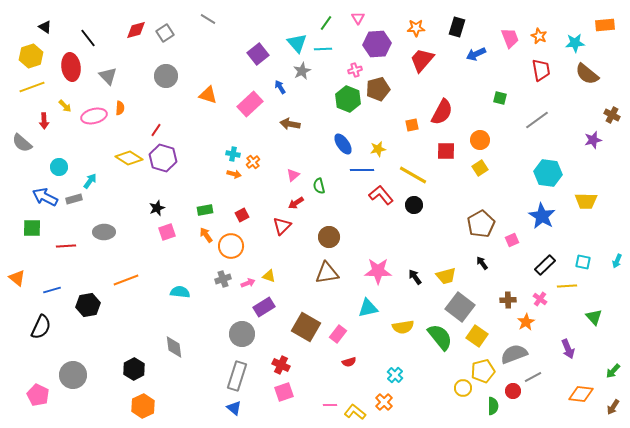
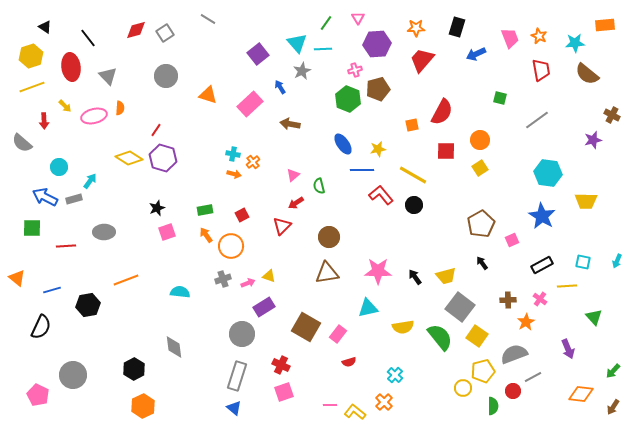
black rectangle at (545, 265): moved 3 px left; rotated 15 degrees clockwise
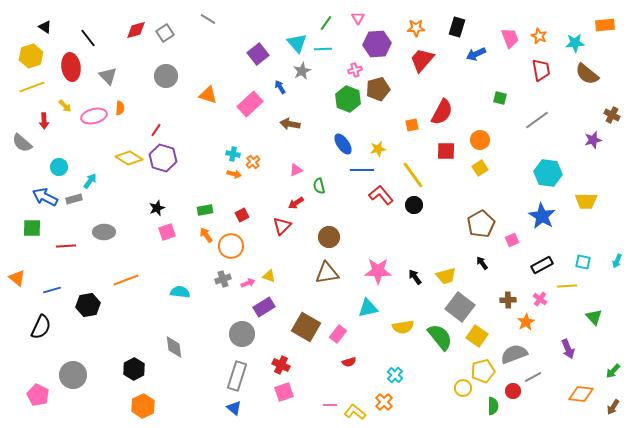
pink triangle at (293, 175): moved 3 px right, 5 px up; rotated 16 degrees clockwise
yellow line at (413, 175): rotated 24 degrees clockwise
